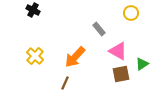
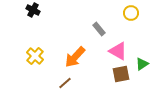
brown line: rotated 24 degrees clockwise
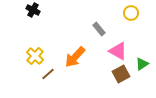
brown square: rotated 18 degrees counterclockwise
brown line: moved 17 px left, 9 px up
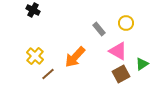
yellow circle: moved 5 px left, 10 px down
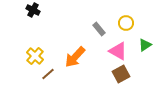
green triangle: moved 3 px right, 19 px up
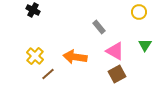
yellow circle: moved 13 px right, 11 px up
gray rectangle: moved 2 px up
green triangle: rotated 24 degrees counterclockwise
pink triangle: moved 3 px left
orange arrow: rotated 55 degrees clockwise
brown square: moved 4 px left
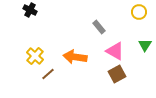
black cross: moved 3 px left
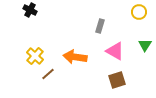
gray rectangle: moved 1 px right, 1 px up; rotated 56 degrees clockwise
brown square: moved 6 px down; rotated 12 degrees clockwise
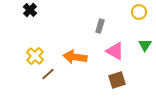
black cross: rotated 16 degrees clockwise
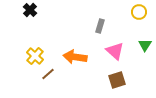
pink triangle: rotated 12 degrees clockwise
